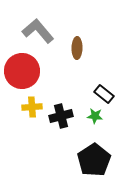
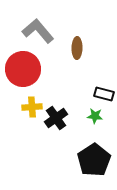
red circle: moved 1 px right, 2 px up
black rectangle: rotated 24 degrees counterclockwise
black cross: moved 5 px left, 2 px down; rotated 20 degrees counterclockwise
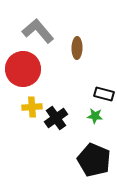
black pentagon: rotated 16 degrees counterclockwise
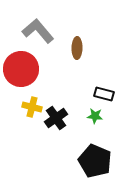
red circle: moved 2 px left
yellow cross: rotated 18 degrees clockwise
black pentagon: moved 1 px right, 1 px down
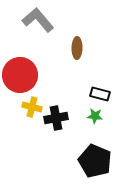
gray L-shape: moved 11 px up
red circle: moved 1 px left, 6 px down
black rectangle: moved 4 px left
black cross: rotated 25 degrees clockwise
